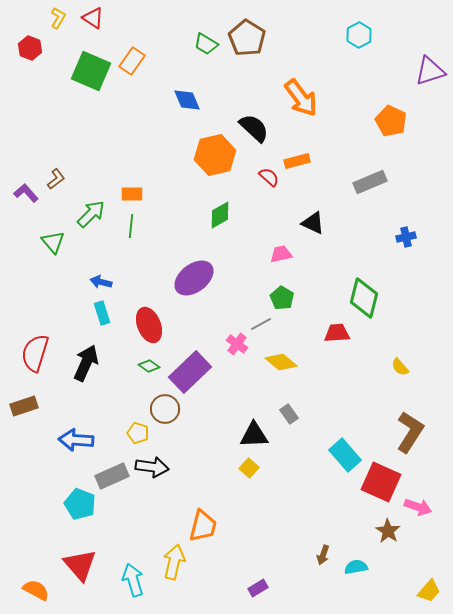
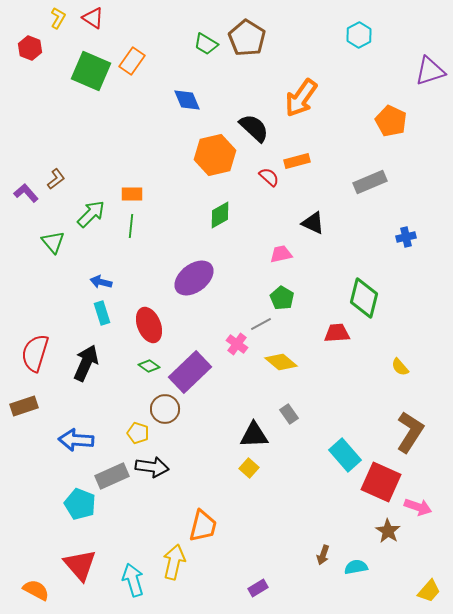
orange arrow at (301, 98): rotated 72 degrees clockwise
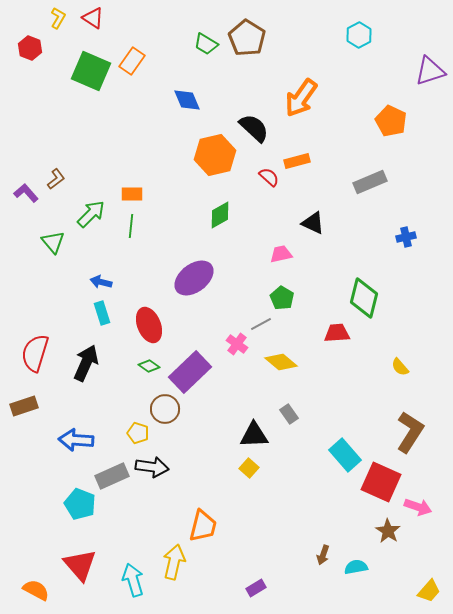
purple rectangle at (258, 588): moved 2 px left
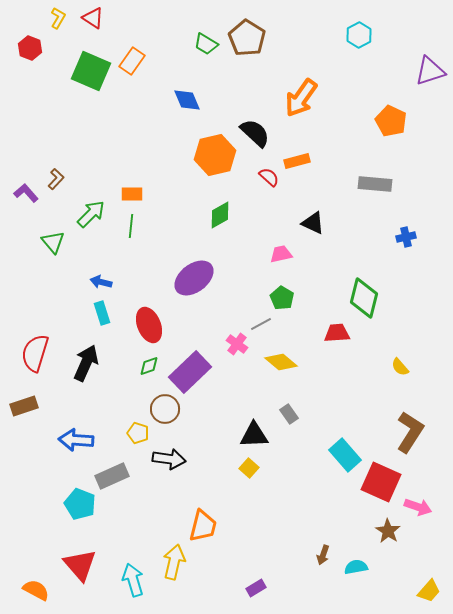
black semicircle at (254, 128): moved 1 px right, 5 px down
brown L-shape at (56, 179): rotated 10 degrees counterclockwise
gray rectangle at (370, 182): moved 5 px right, 2 px down; rotated 28 degrees clockwise
green diamond at (149, 366): rotated 55 degrees counterclockwise
black arrow at (152, 467): moved 17 px right, 8 px up
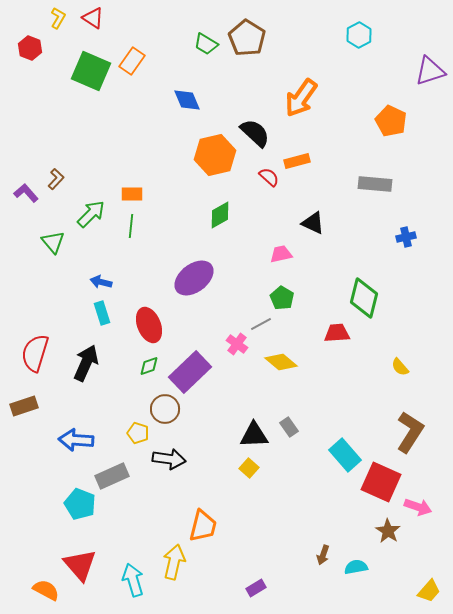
gray rectangle at (289, 414): moved 13 px down
orange semicircle at (36, 590): moved 10 px right
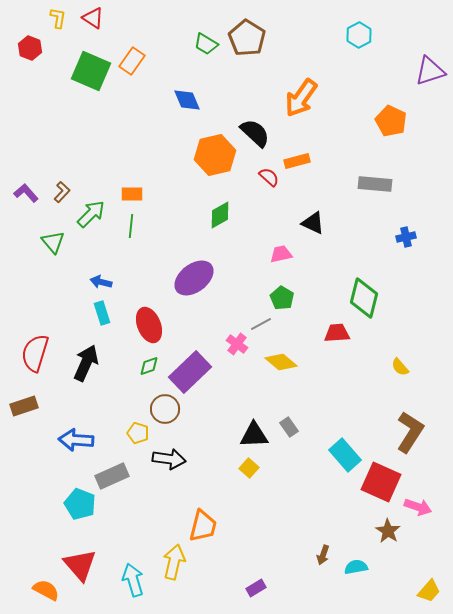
yellow L-shape at (58, 18): rotated 20 degrees counterclockwise
brown L-shape at (56, 179): moved 6 px right, 13 px down
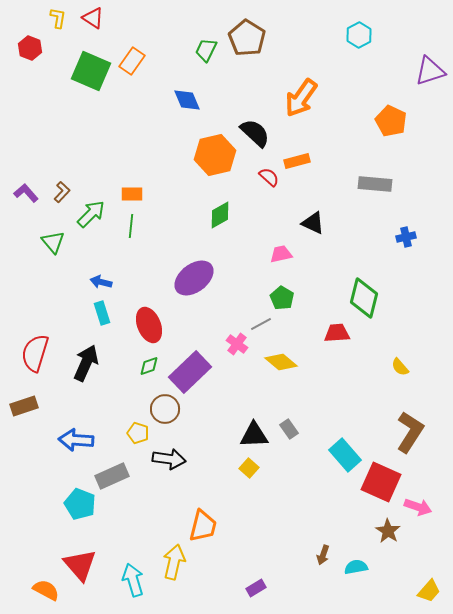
green trapezoid at (206, 44): moved 6 px down; rotated 85 degrees clockwise
gray rectangle at (289, 427): moved 2 px down
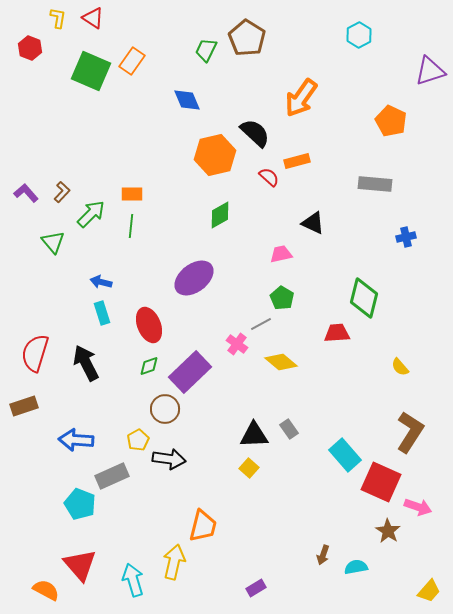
black arrow at (86, 363): rotated 51 degrees counterclockwise
yellow pentagon at (138, 433): moved 7 px down; rotated 25 degrees clockwise
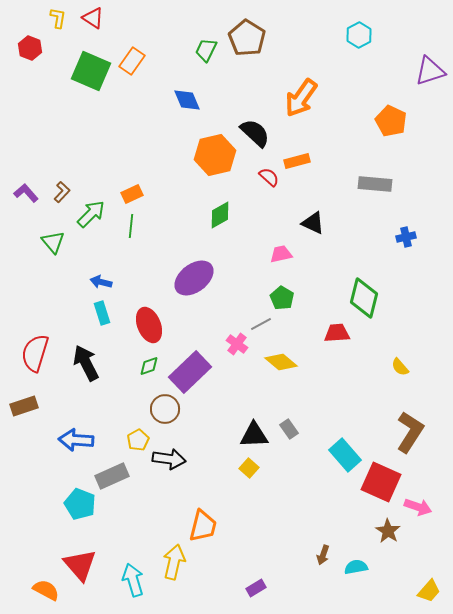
orange rectangle at (132, 194): rotated 25 degrees counterclockwise
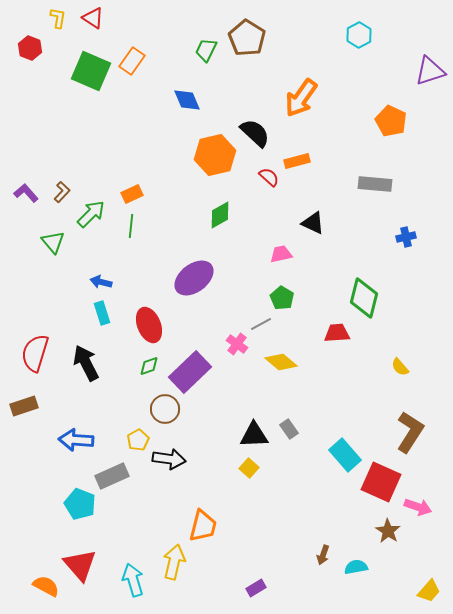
orange semicircle at (46, 590): moved 4 px up
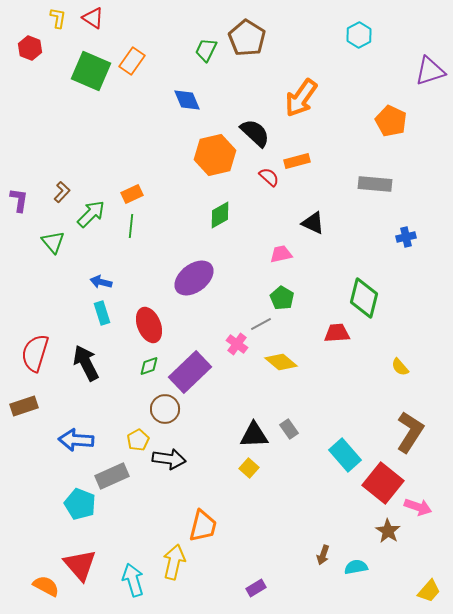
purple L-shape at (26, 193): moved 7 px left, 7 px down; rotated 50 degrees clockwise
red square at (381, 482): moved 2 px right, 1 px down; rotated 15 degrees clockwise
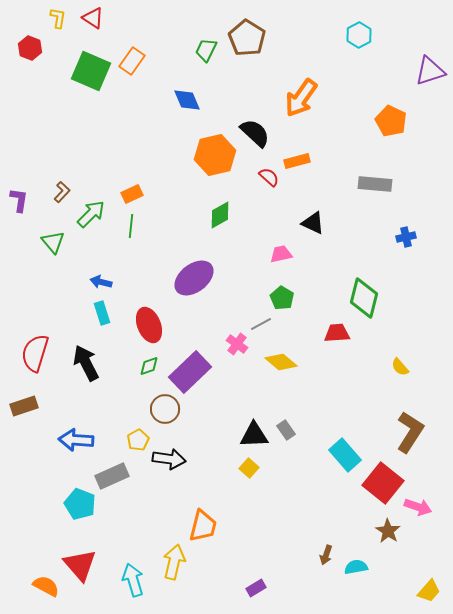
gray rectangle at (289, 429): moved 3 px left, 1 px down
brown arrow at (323, 555): moved 3 px right
